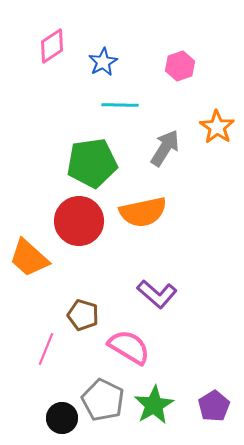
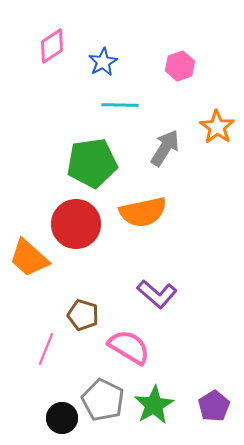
red circle: moved 3 px left, 3 px down
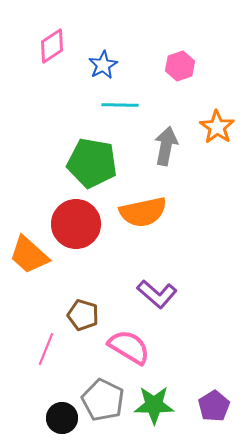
blue star: moved 3 px down
gray arrow: moved 1 px right, 2 px up; rotated 21 degrees counterclockwise
green pentagon: rotated 18 degrees clockwise
orange trapezoid: moved 3 px up
green star: rotated 30 degrees clockwise
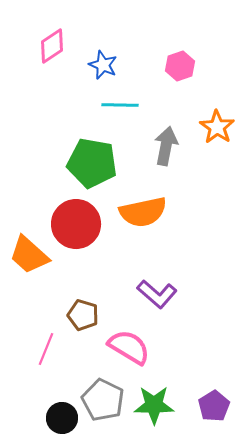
blue star: rotated 20 degrees counterclockwise
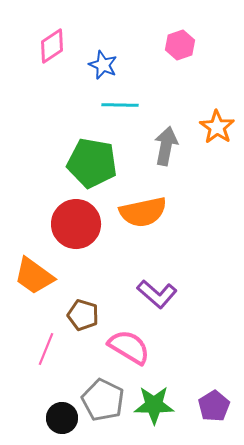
pink hexagon: moved 21 px up
orange trapezoid: moved 5 px right, 21 px down; rotated 6 degrees counterclockwise
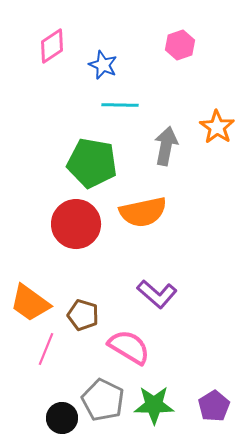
orange trapezoid: moved 4 px left, 27 px down
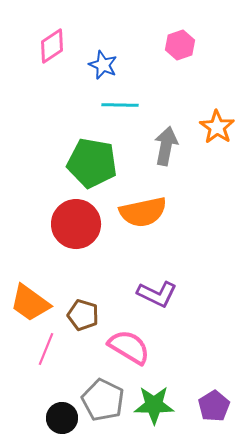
purple L-shape: rotated 15 degrees counterclockwise
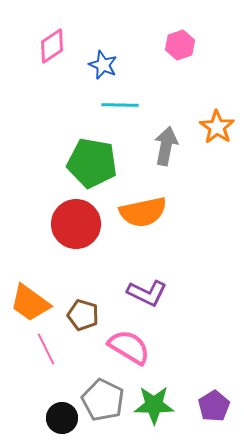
purple L-shape: moved 10 px left, 1 px up
pink line: rotated 48 degrees counterclockwise
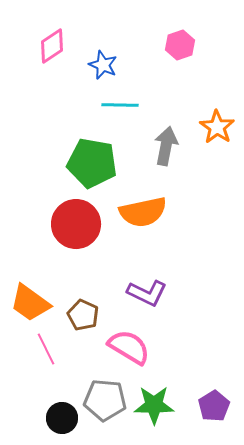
brown pentagon: rotated 8 degrees clockwise
gray pentagon: moved 2 px right; rotated 21 degrees counterclockwise
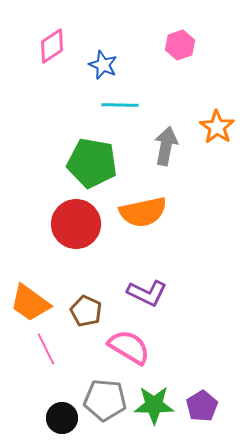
brown pentagon: moved 3 px right, 4 px up
purple pentagon: moved 12 px left
